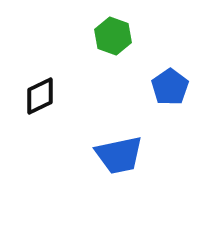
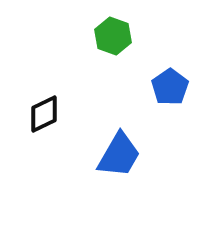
black diamond: moved 4 px right, 18 px down
blue trapezoid: rotated 48 degrees counterclockwise
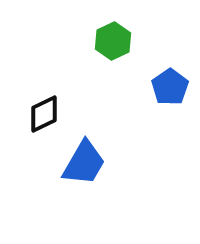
green hexagon: moved 5 px down; rotated 15 degrees clockwise
blue trapezoid: moved 35 px left, 8 px down
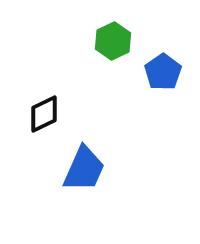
blue pentagon: moved 7 px left, 15 px up
blue trapezoid: moved 6 px down; rotated 6 degrees counterclockwise
